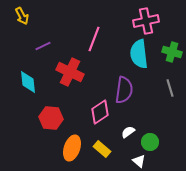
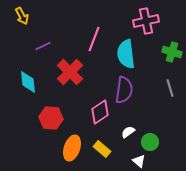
cyan semicircle: moved 13 px left
red cross: rotated 20 degrees clockwise
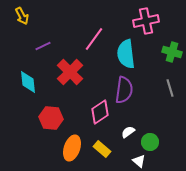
pink line: rotated 15 degrees clockwise
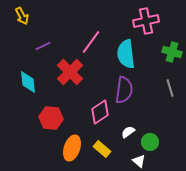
pink line: moved 3 px left, 3 px down
